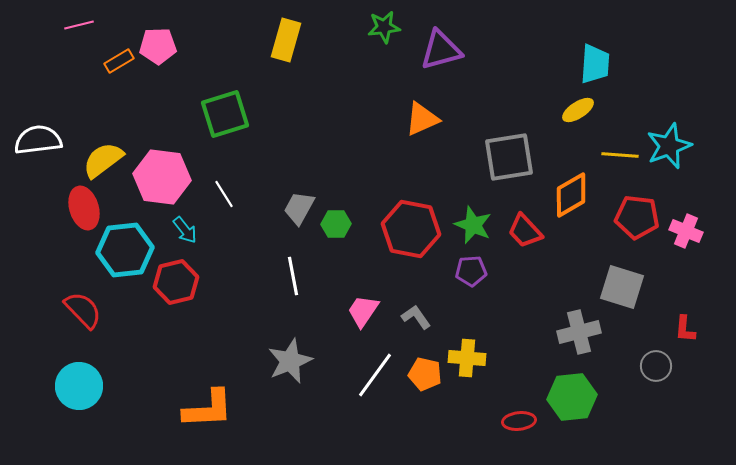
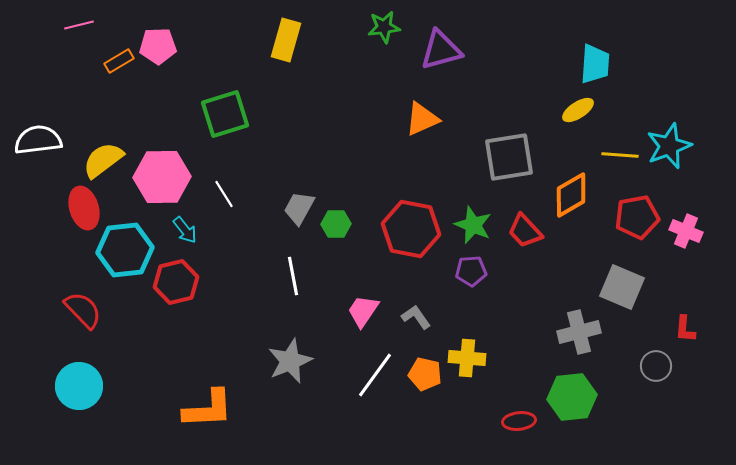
pink hexagon at (162, 177): rotated 8 degrees counterclockwise
red pentagon at (637, 217): rotated 18 degrees counterclockwise
gray square at (622, 287): rotated 6 degrees clockwise
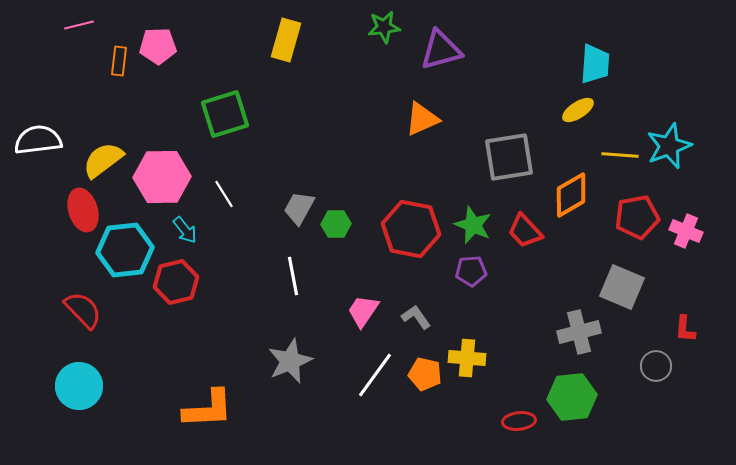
orange rectangle at (119, 61): rotated 52 degrees counterclockwise
red ellipse at (84, 208): moved 1 px left, 2 px down
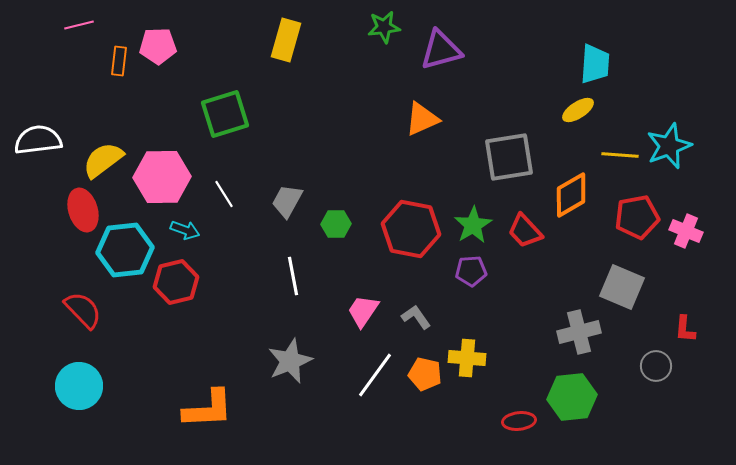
gray trapezoid at (299, 208): moved 12 px left, 7 px up
green star at (473, 225): rotated 18 degrees clockwise
cyan arrow at (185, 230): rotated 32 degrees counterclockwise
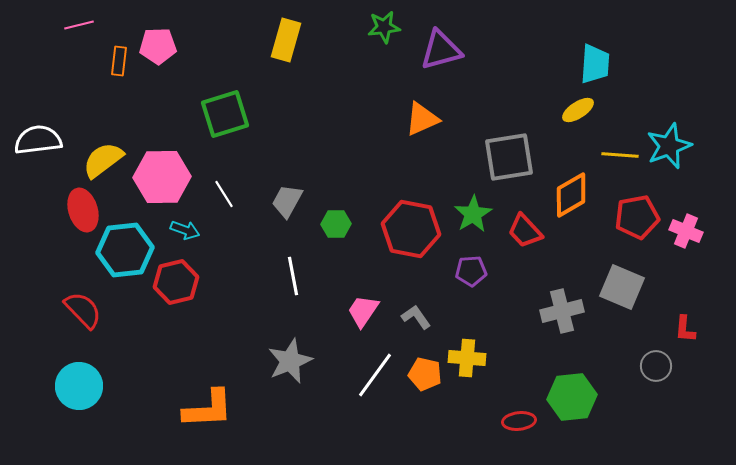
green star at (473, 225): moved 11 px up
gray cross at (579, 332): moved 17 px left, 21 px up
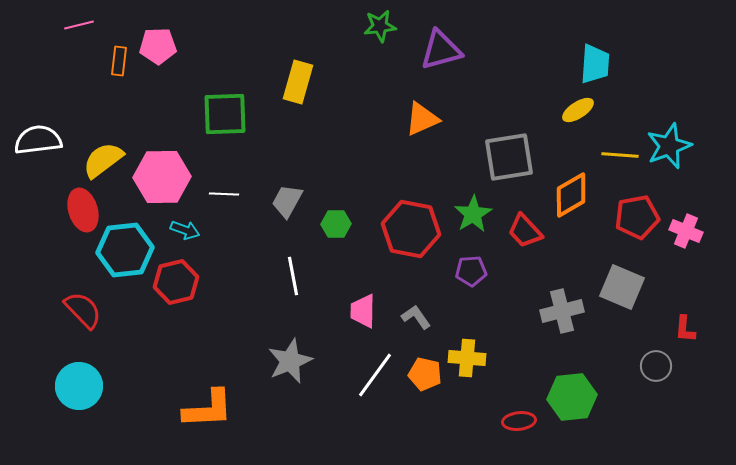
green star at (384, 27): moved 4 px left, 1 px up
yellow rectangle at (286, 40): moved 12 px right, 42 px down
green square at (225, 114): rotated 15 degrees clockwise
white line at (224, 194): rotated 56 degrees counterclockwise
pink trapezoid at (363, 311): rotated 33 degrees counterclockwise
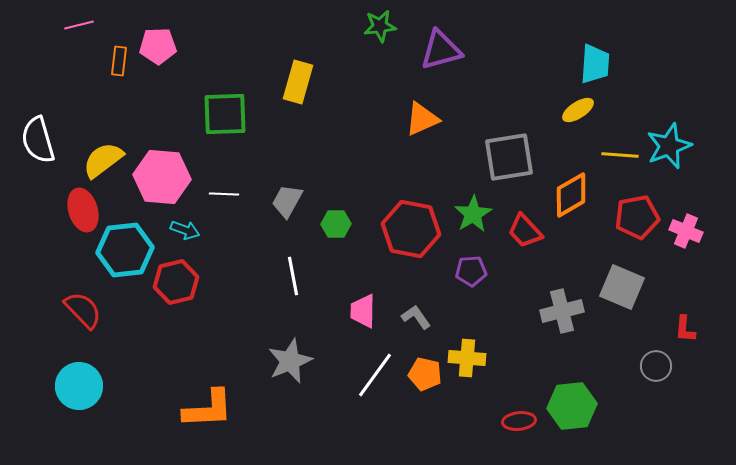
white semicircle at (38, 140): rotated 99 degrees counterclockwise
pink hexagon at (162, 177): rotated 6 degrees clockwise
green hexagon at (572, 397): moved 9 px down
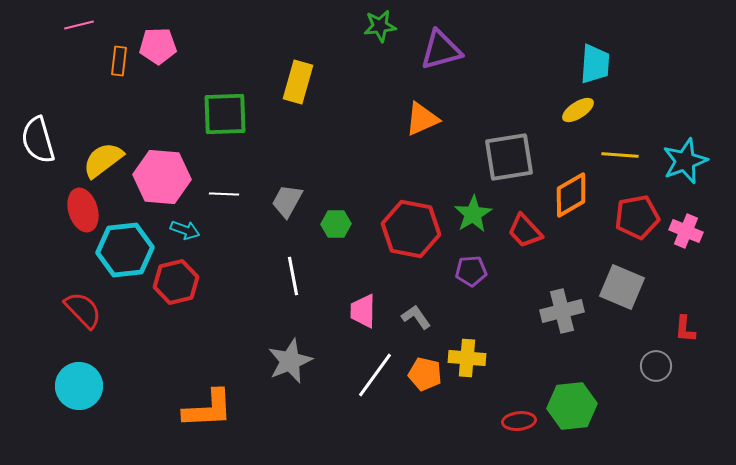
cyan star at (669, 146): moved 16 px right, 15 px down
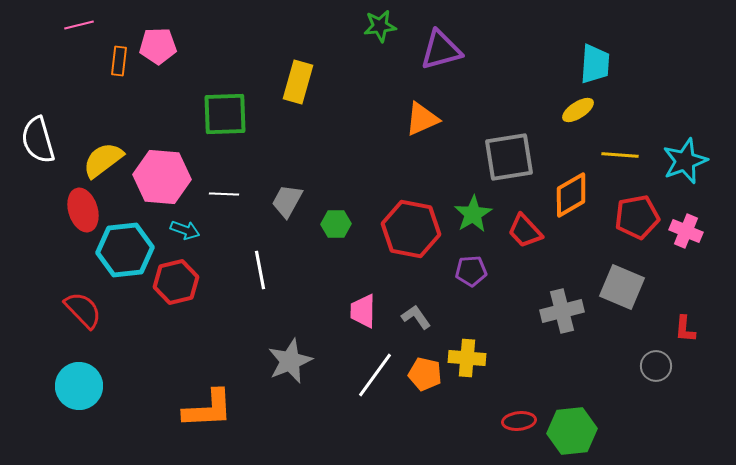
white line at (293, 276): moved 33 px left, 6 px up
green hexagon at (572, 406): moved 25 px down
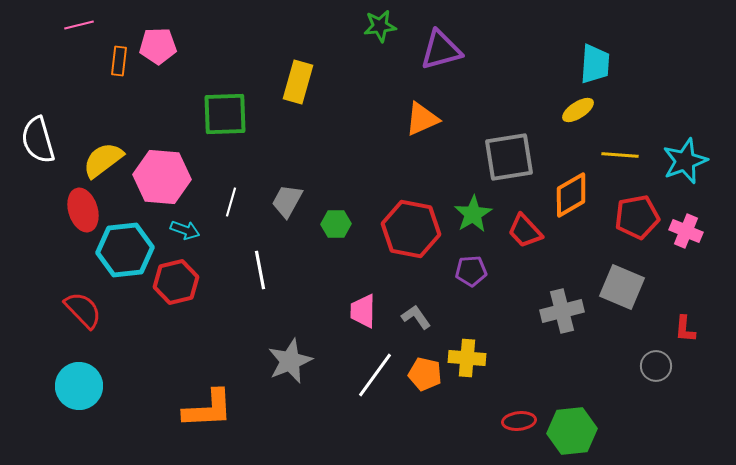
white line at (224, 194): moved 7 px right, 8 px down; rotated 76 degrees counterclockwise
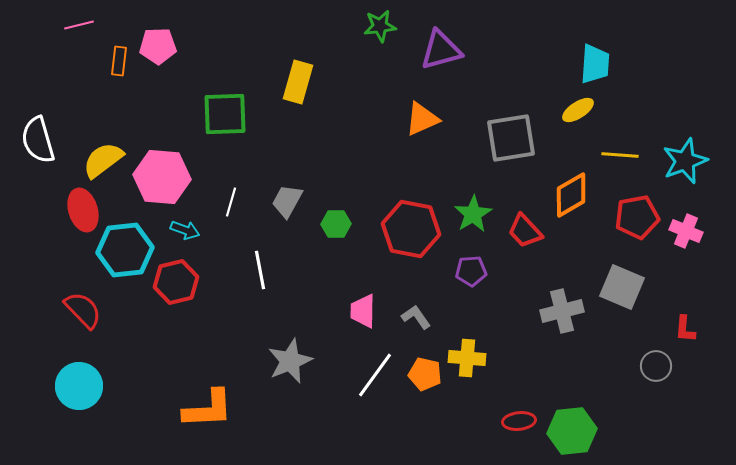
gray square at (509, 157): moved 2 px right, 19 px up
